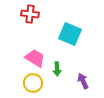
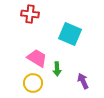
pink trapezoid: moved 2 px right
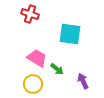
red cross: rotated 12 degrees clockwise
cyan square: rotated 15 degrees counterclockwise
green arrow: rotated 48 degrees counterclockwise
yellow circle: moved 1 px down
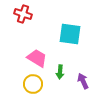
red cross: moved 7 px left
green arrow: moved 3 px right, 3 px down; rotated 56 degrees clockwise
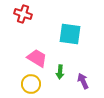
yellow circle: moved 2 px left
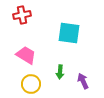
red cross: moved 1 px left, 1 px down; rotated 30 degrees counterclockwise
cyan square: moved 1 px left, 1 px up
pink trapezoid: moved 11 px left, 3 px up
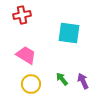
green arrow: moved 2 px right, 7 px down; rotated 136 degrees clockwise
